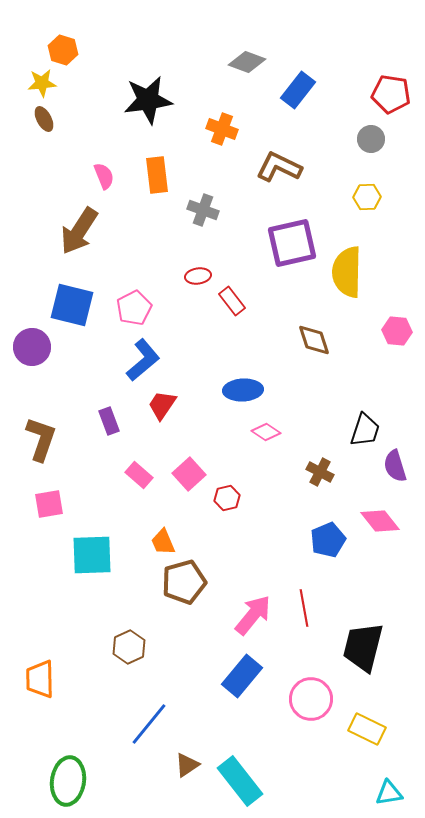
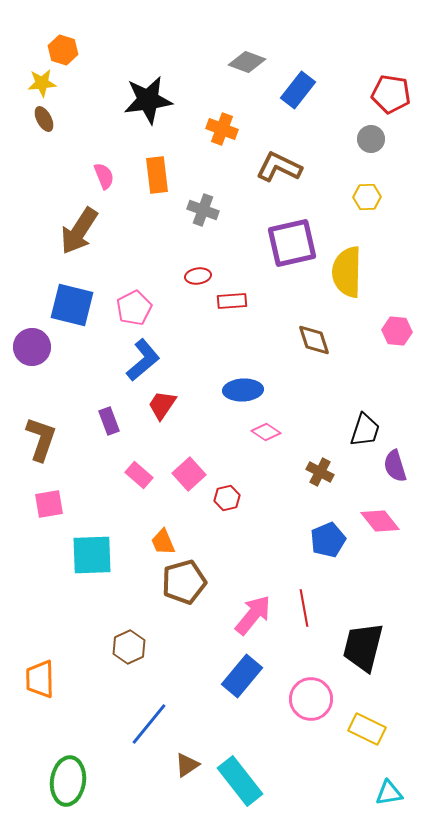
red rectangle at (232, 301): rotated 56 degrees counterclockwise
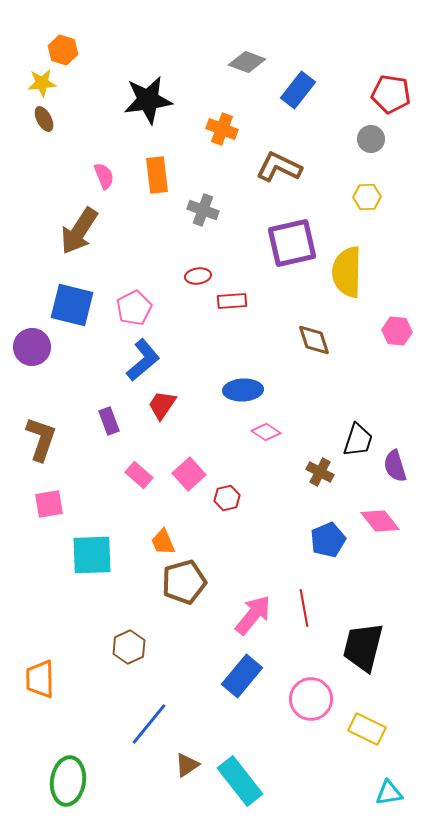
black trapezoid at (365, 430): moved 7 px left, 10 px down
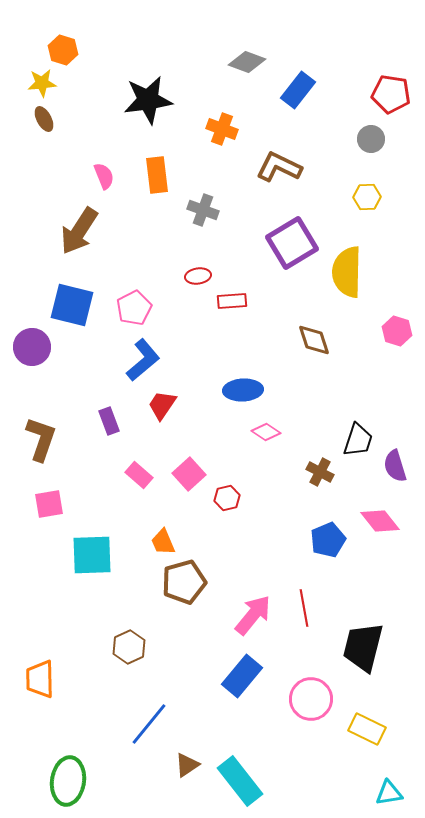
purple square at (292, 243): rotated 18 degrees counterclockwise
pink hexagon at (397, 331): rotated 12 degrees clockwise
